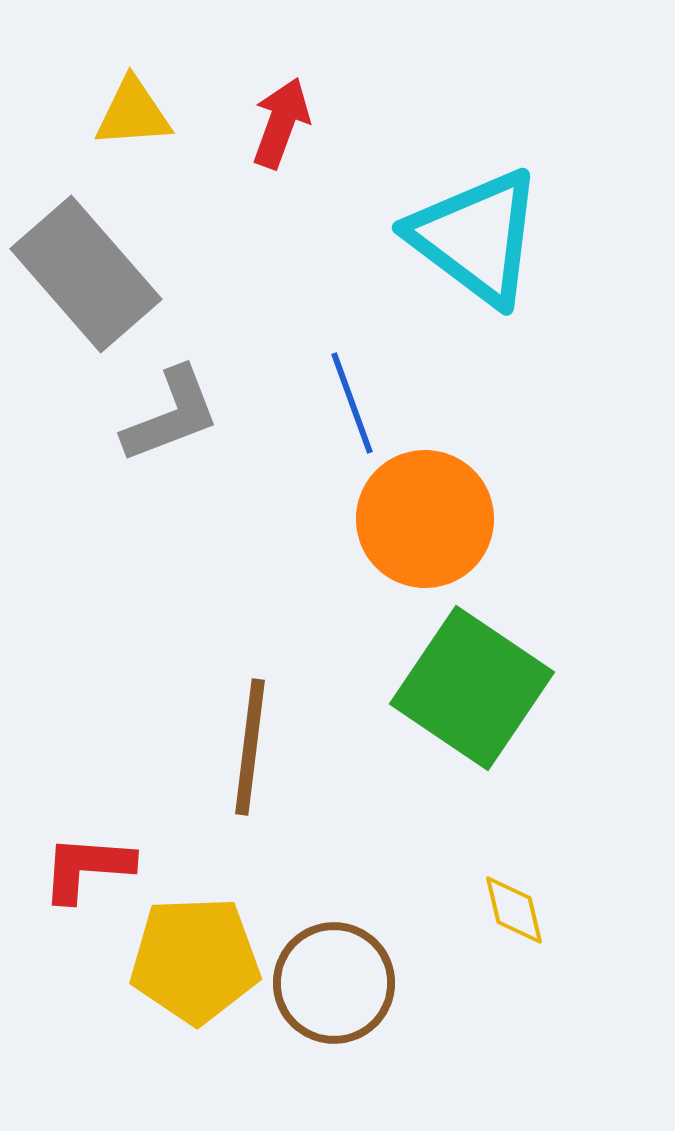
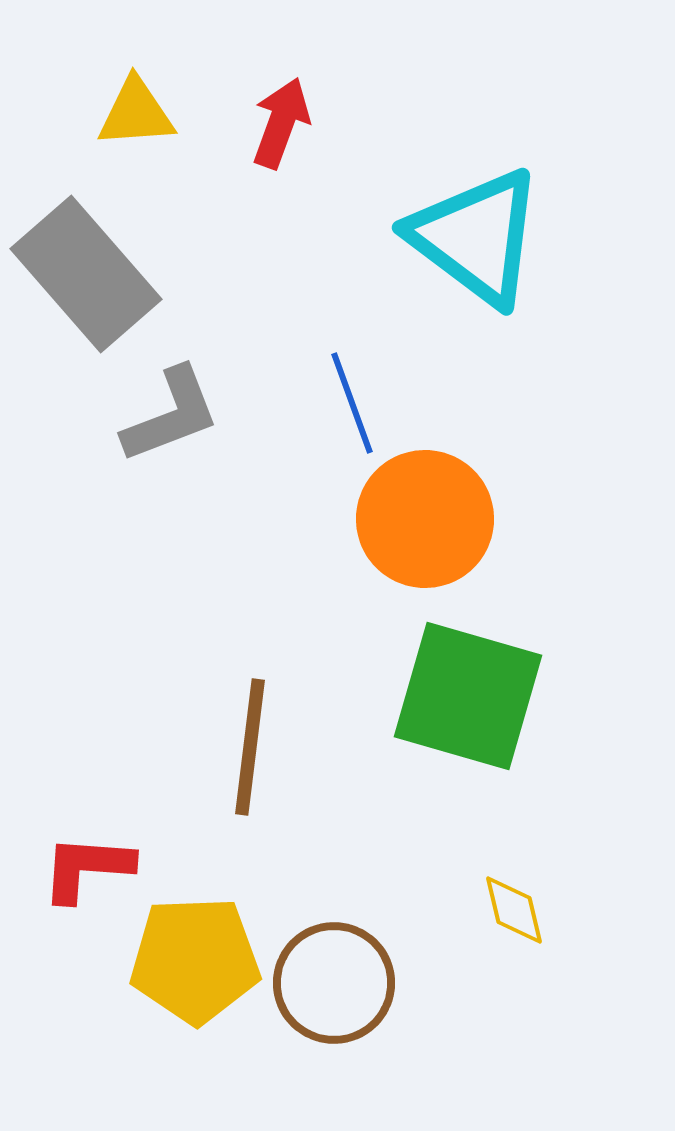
yellow triangle: moved 3 px right
green square: moved 4 px left, 8 px down; rotated 18 degrees counterclockwise
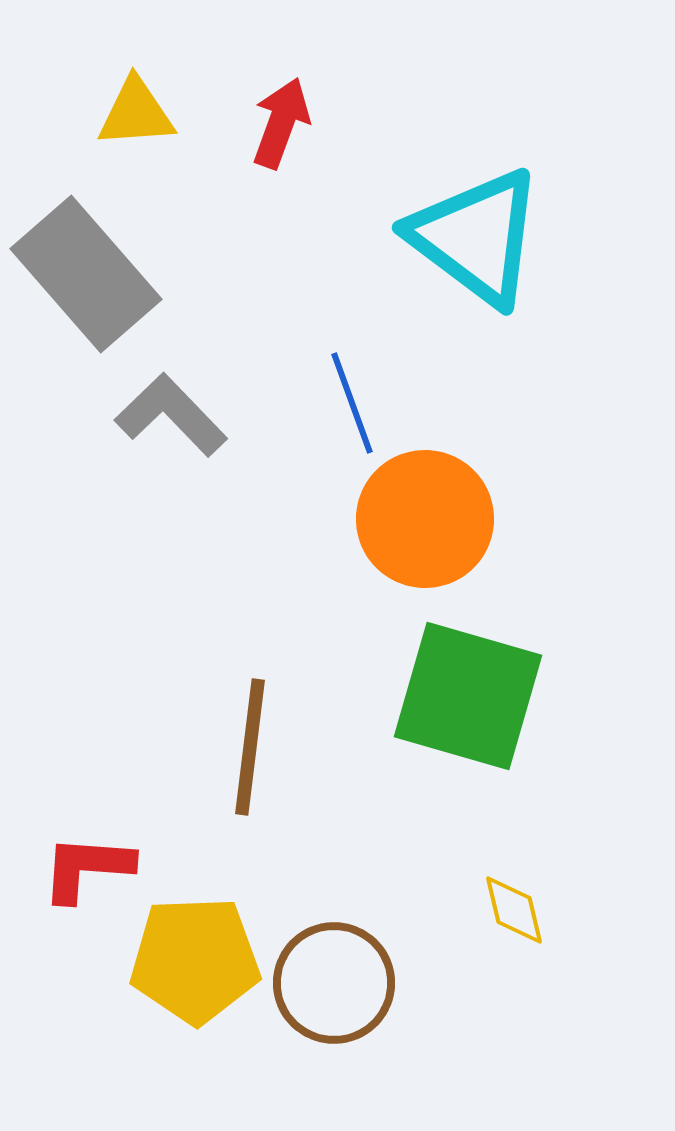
gray L-shape: rotated 113 degrees counterclockwise
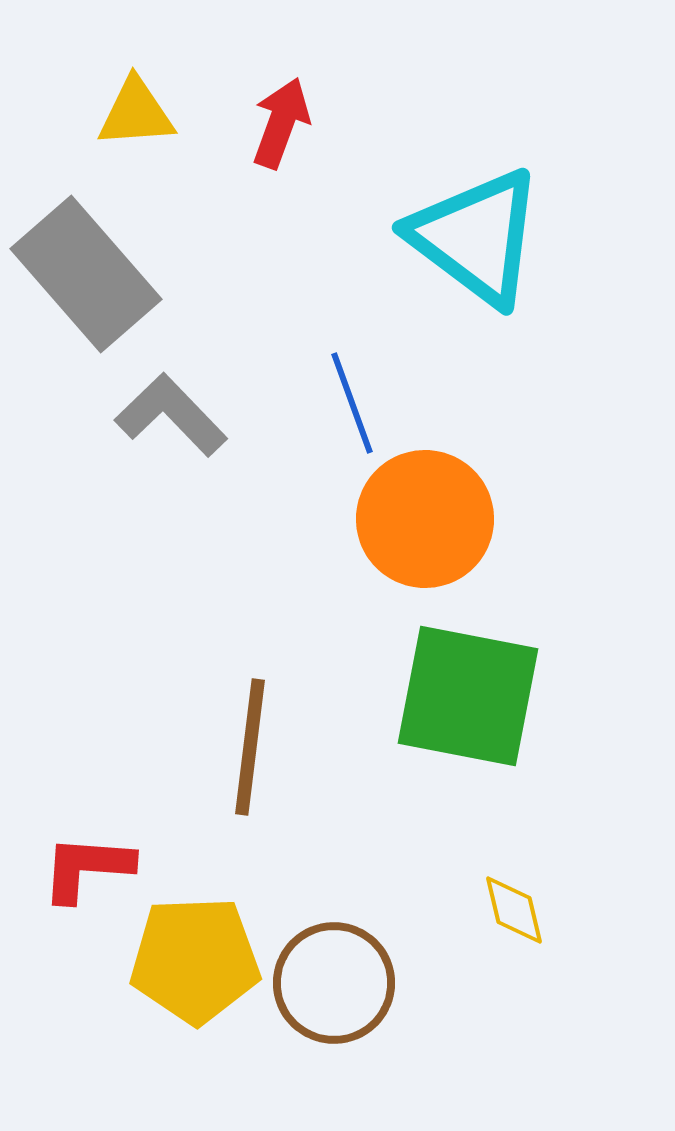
green square: rotated 5 degrees counterclockwise
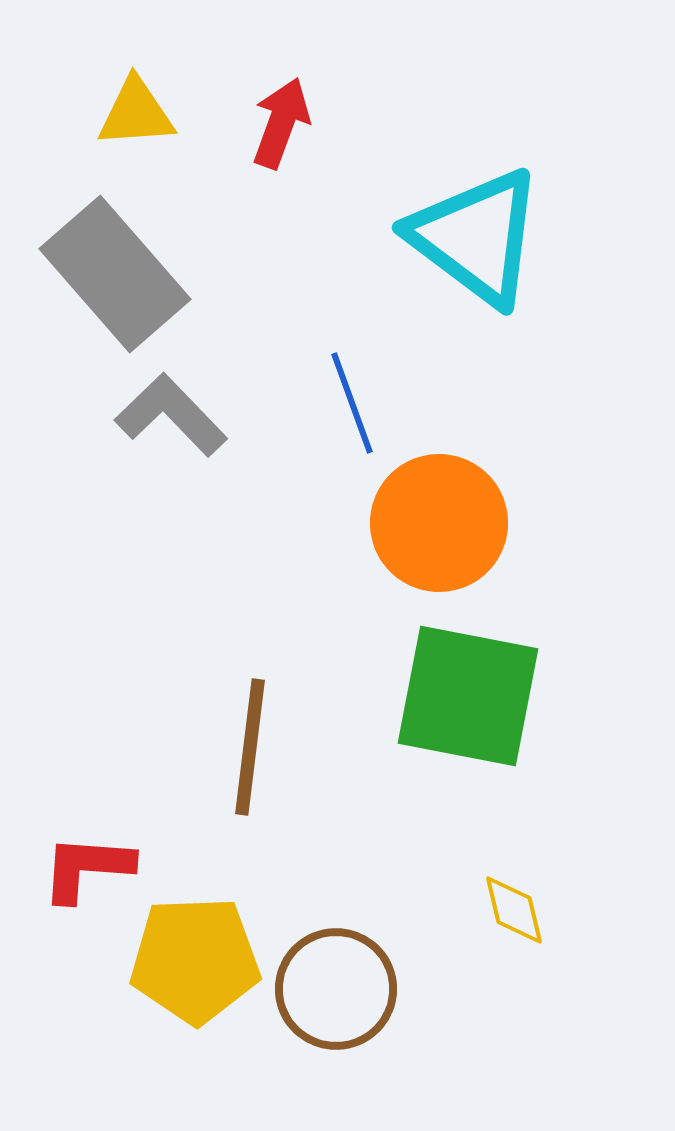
gray rectangle: moved 29 px right
orange circle: moved 14 px right, 4 px down
brown circle: moved 2 px right, 6 px down
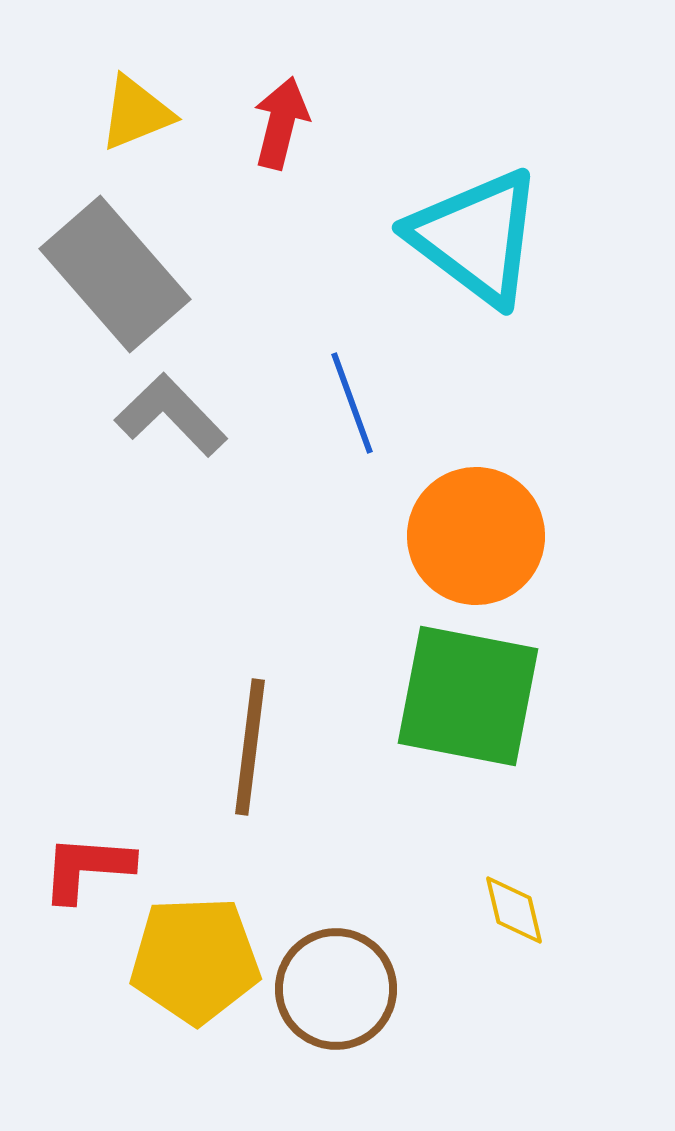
yellow triangle: rotated 18 degrees counterclockwise
red arrow: rotated 6 degrees counterclockwise
orange circle: moved 37 px right, 13 px down
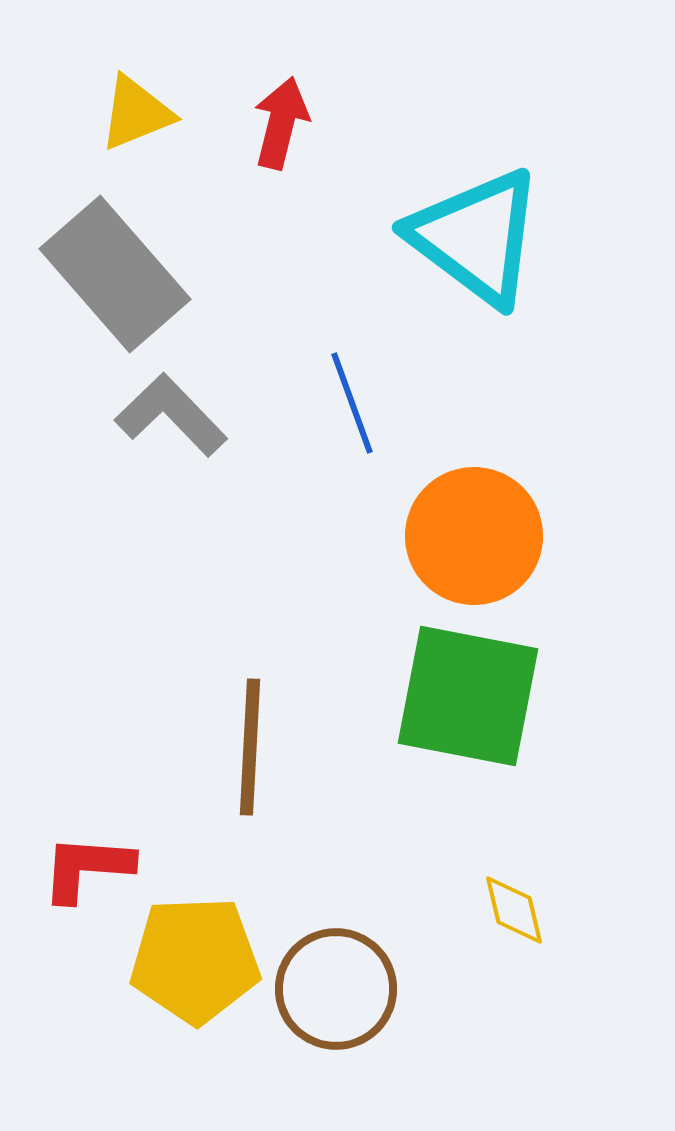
orange circle: moved 2 px left
brown line: rotated 4 degrees counterclockwise
